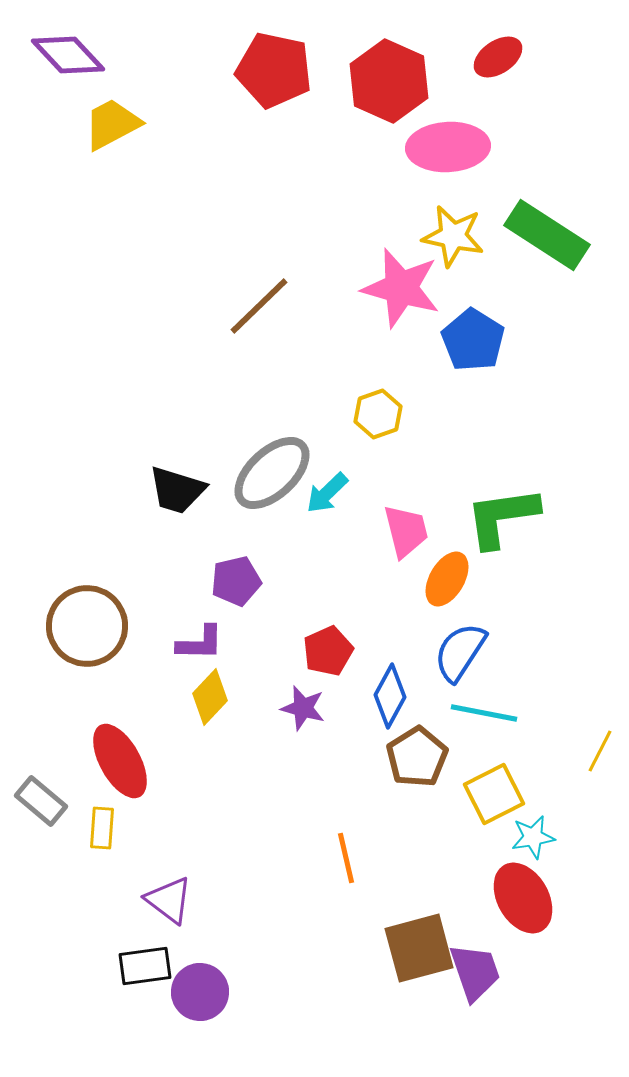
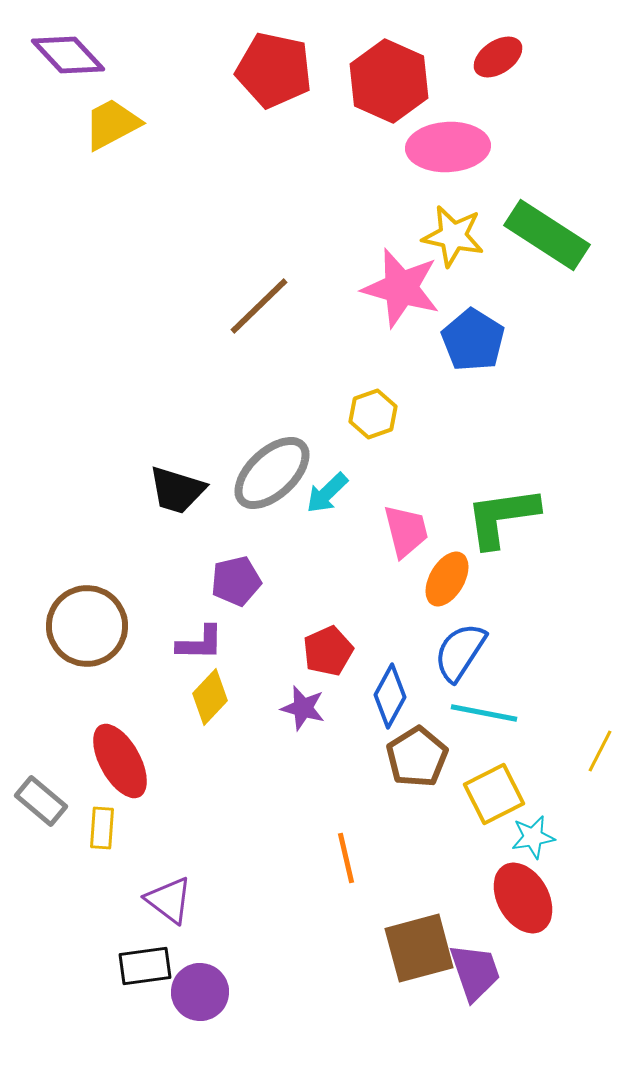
yellow hexagon at (378, 414): moved 5 px left
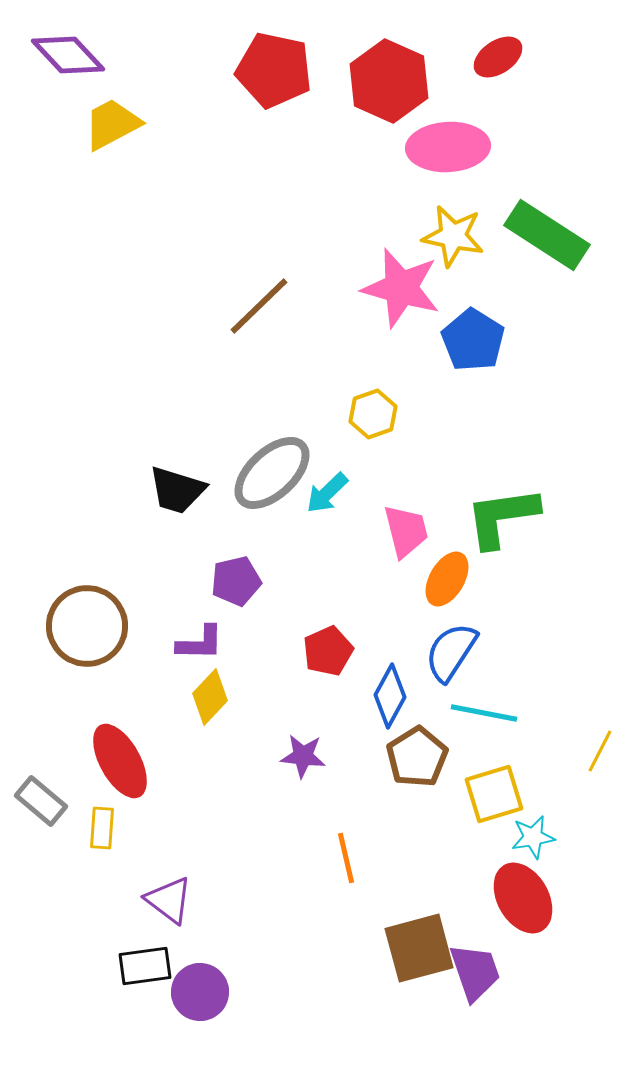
blue semicircle at (460, 652): moved 9 px left
purple star at (303, 708): moved 48 px down; rotated 9 degrees counterclockwise
yellow square at (494, 794): rotated 10 degrees clockwise
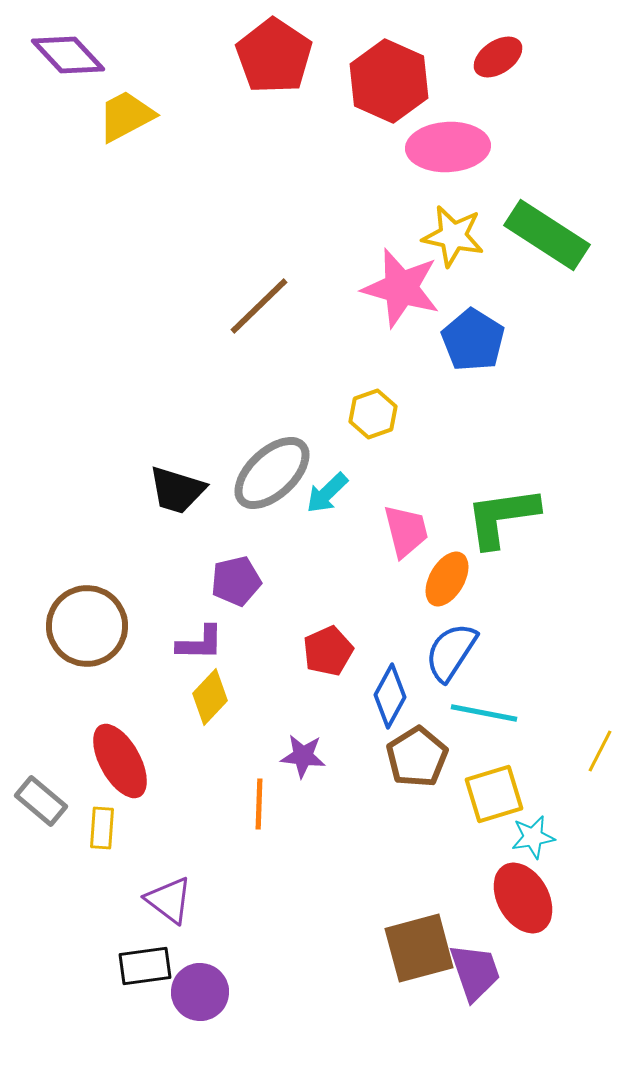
red pentagon at (274, 70): moved 14 px up; rotated 22 degrees clockwise
yellow trapezoid at (112, 124): moved 14 px right, 8 px up
orange line at (346, 858): moved 87 px left, 54 px up; rotated 15 degrees clockwise
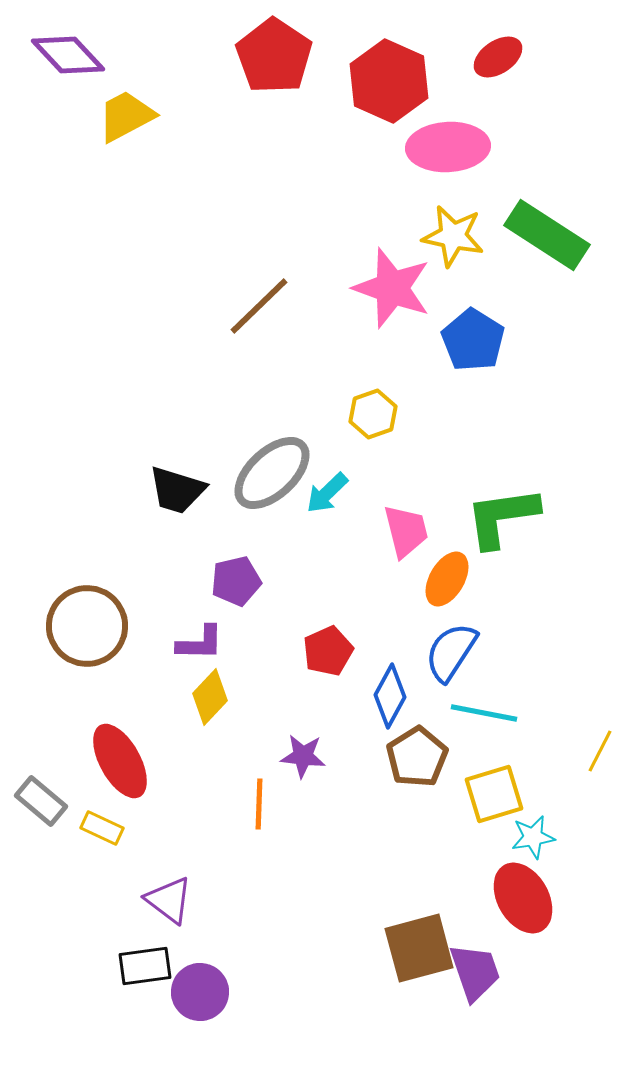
pink star at (401, 288): moved 9 px left; rotated 4 degrees clockwise
yellow rectangle at (102, 828): rotated 69 degrees counterclockwise
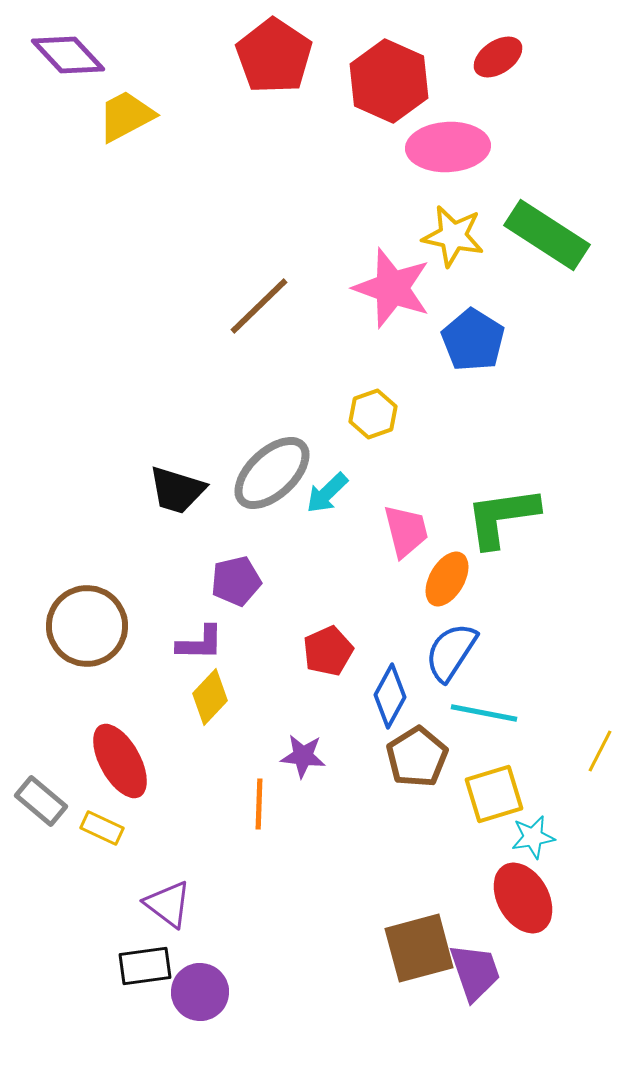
purple triangle at (169, 900): moved 1 px left, 4 px down
